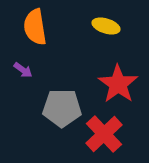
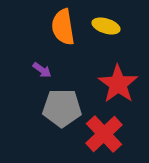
orange semicircle: moved 28 px right
purple arrow: moved 19 px right
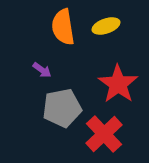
yellow ellipse: rotated 36 degrees counterclockwise
gray pentagon: rotated 12 degrees counterclockwise
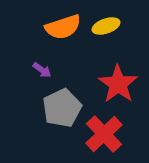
orange semicircle: rotated 99 degrees counterclockwise
gray pentagon: rotated 15 degrees counterclockwise
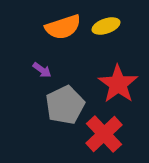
gray pentagon: moved 3 px right, 3 px up
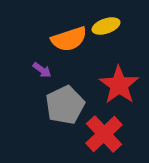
orange semicircle: moved 6 px right, 12 px down
red star: moved 1 px right, 1 px down
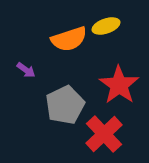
purple arrow: moved 16 px left
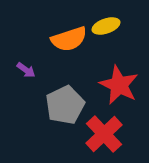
red star: rotated 9 degrees counterclockwise
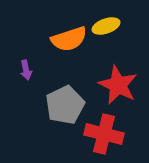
purple arrow: rotated 42 degrees clockwise
red star: moved 1 px left
red cross: rotated 33 degrees counterclockwise
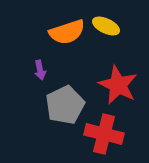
yellow ellipse: rotated 44 degrees clockwise
orange semicircle: moved 2 px left, 7 px up
purple arrow: moved 14 px right
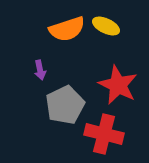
orange semicircle: moved 3 px up
